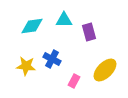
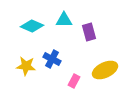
cyan diamond: rotated 30 degrees clockwise
yellow ellipse: rotated 20 degrees clockwise
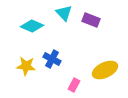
cyan triangle: moved 7 px up; rotated 48 degrees clockwise
purple rectangle: moved 2 px right, 12 px up; rotated 54 degrees counterclockwise
pink rectangle: moved 4 px down
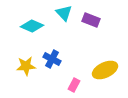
yellow star: rotated 12 degrees counterclockwise
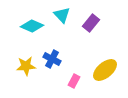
cyan triangle: moved 2 px left, 2 px down
purple rectangle: moved 3 px down; rotated 72 degrees counterclockwise
yellow ellipse: rotated 15 degrees counterclockwise
pink rectangle: moved 4 px up
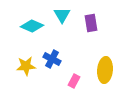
cyan triangle: rotated 12 degrees clockwise
purple rectangle: rotated 48 degrees counterclockwise
yellow ellipse: rotated 45 degrees counterclockwise
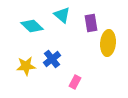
cyan triangle: rotated 18 degrees counterclockwise
cyan diamond: rotated 20 degrees clockwise
blue cross: rotated 24 degrees clockwise
yellow ellipse: moved 3 px right, 27 px up
pink rectangle: moved 1 px right, 1 px down
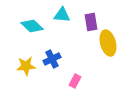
cyan triangle: rotated 36 degrees counterclockwise
purple rectangle: moved 1 px up
yellow ellipse: rotated 20 degrees counterclockwise
blue cross: rotated 12 degrees clockwise
pink rectangle: moved 1 px up
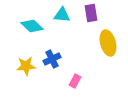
purple rectangle: moved 9 px up
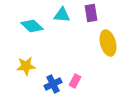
blue cross: moved 1 px right, 25 px down
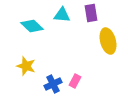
yellow ellipse: moved 2 px up
yellow star: rotated 24 degrees clockwise
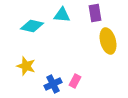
purple rectangle: moved 4 px right
cyan diamond: rotated 30 degrees counterclockwise
